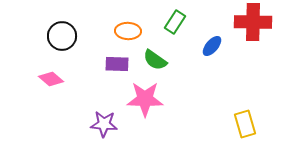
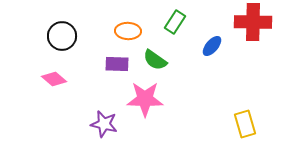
pink diamond: moved 3 px right
purple star: rotated 8 degrees clockwise
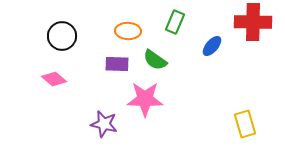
green rectangle: rotated 10 degrees counterclockwise
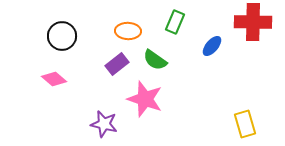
purple rectangle: rotated 40 degrees counterclockwise
pink star: rotated 18 degrees clockwise
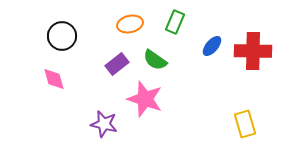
red cross: moved 29 px down
orange ellipse: moved 2 px right, 7 px up; rotated 15 degrees counterclockwise
pink diamond: rotated 35 degrees clockwise
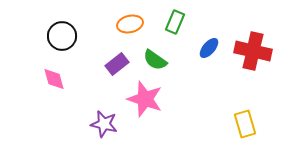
blue ellipse: moved 3 px left, 2 px down
red cross: rotated 12 degrees clockwise
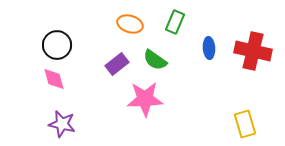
orange ellipse: rotated 30 degrees clockwise
black circle: moved 5 px left, 9 px down
blue ellipse: rotated 45 degrees counterclockwise
pink star: rotated 21 degrees counterclockwise
purple star: moved 42 px left
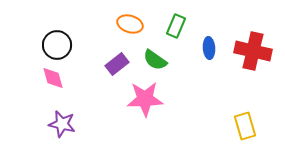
green rectangle: moved 1 px right, 4 px down
pink diamond: moved 1 px left, 1 px up
yellow rectangle: moved 2 px down
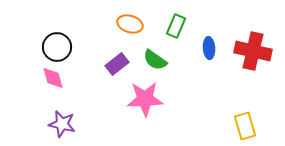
black circle: moved 2 px down
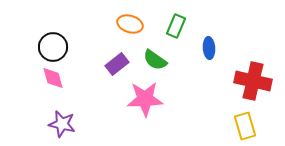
black circle: moved 4 px left
red cross: moved 30 px down
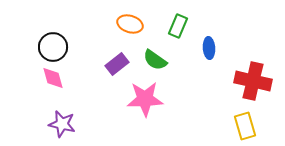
green rectangle: moved 2 px right
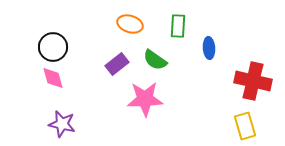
green rectangle: rotated 20 degrees counterclockwise
